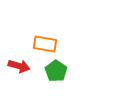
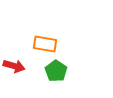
red arrow: moved 5 px left
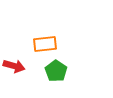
orange rectangle: rotated 15 degrees counterclockwise
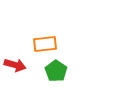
red arrow: moved 1 px right, 1 px up
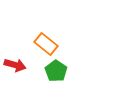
orange rectangle: moved 1 px right; rotated 45 degrees clockwise
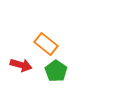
red arrow: moved 6 px right
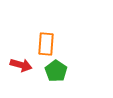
orange rectangle: rotated 55 degrees clockwise
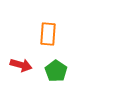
orange rectangle: moved 2 px right, 10 px up
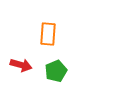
green pentagon: rotated 15 degrees clockwise
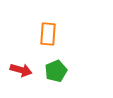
red arrow: moved 5 px down
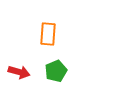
red arrow: moved 2 px left, 2 px down
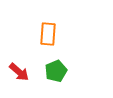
red arrow: rotated 25 degrees clockwise
